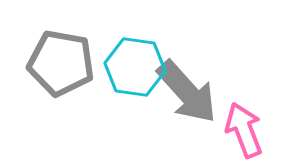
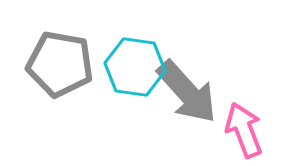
gray pentagon: moved 1 px left, 1 px down
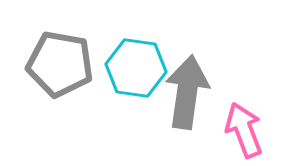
cyan hexagon: moved 1 px right, 1 px down
gray arrow: rotated 130 degrees counterclockwise
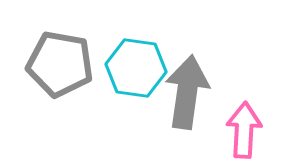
pink arrow: rotated 24 degrees clockwise
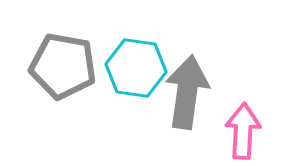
gray pentagon: moved 3 px right, 2 px down
pink arrow: moved 1 px left, 1 px down
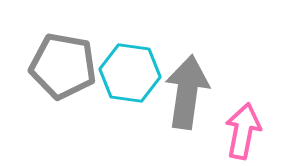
cyan hexagon: moved 6 px left, 5 px down
pink arrow: rotated 8 degrees clockwise
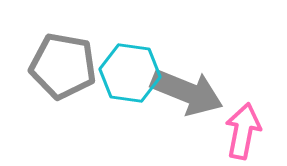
gray arrow: rotated 104 degrees clockwise
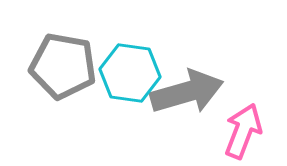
gray arrow: rotated 38 degrees counterclockwise
pink arrow: rotated 10 degrees clockwise
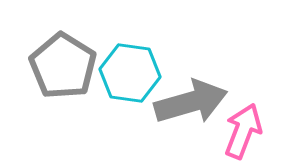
gray pentagon: rotated 22 degrees clockwise
gray arrow: moved 4 px right, 10 px down
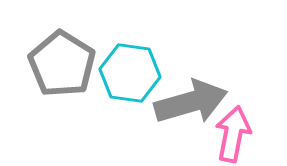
gray pentagon: moved 1 px left, 2 px up
pink arrow: moved 10 px left, 3 px down; rotated 10 degrees counterclockwise
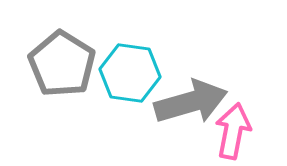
pink arrow: moved 3 px up
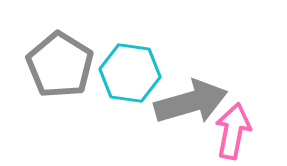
gray pentagon: moved 2 px left, 1 px down
